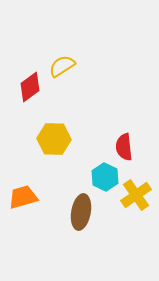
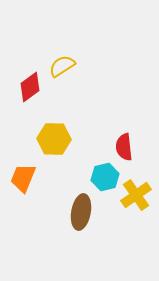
cyan hexagon: rotated 20 degrees clockwise
orange trapezoid: moved 19 px up; rotated 52 degrees counterclockwise
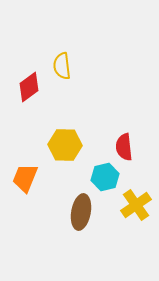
yellow semicircle: rotated 64 degrees counterclockwise
red diamond: moved 1 px left
yellow hexagon: moved 11 px right, 6 px down
orange trapezoid: moved 2 px right
yellow cross: moved 10 px down
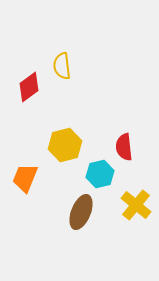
yellow hexagon: rotated 16 degrees counterclockwise
cyan hexagon: moved 5 px left, 3 px up
yellow cross: rotated 16 degrees counterclockwise
brown ellipse: rotated 12 degrees clockwise
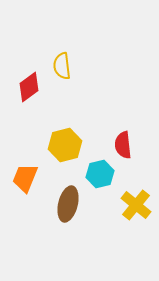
red semicircle: moved 1 px left, 2 px up
brown ellipse: moved 13 px left, 8 px up; rotated 8 degrees counterclockwise
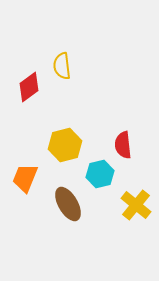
brown ellipse: rotated 44 degrees counterclockwise
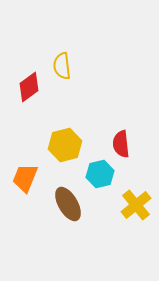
red semicircle: moved 2 px left, 1 px up
yellow cross: rotated 12 degrees clockwise
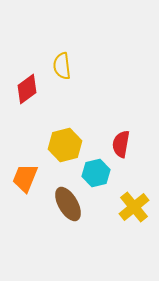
red diamond: moved 2 px left, 2 px down
red semicircle: rotated 16 degrees clockwise
cyan hexagon: moved 4 px left, 1 px up
yellow cross: moved 2 px left, 2 px down
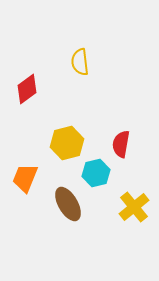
yellow semicircle: moved 18 px right, 4 px up
yellow hexagon: moved 2 px right, 2 px up
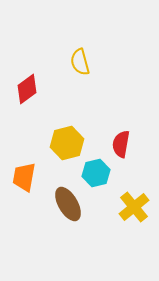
yellow semicircle: rotated 8 degrees counterclockwise
orange trapezoid: moved 1 px left, 1 px up; rotated 12 degrees counterclockwise
